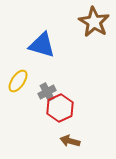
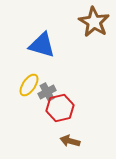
yellow ellipse: moved 11 px right, 4 px down
red hexagon: rotated 12 degrees clockwise
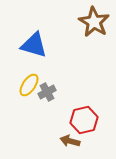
blue triangle: moved 8 px left
red hexagon: moved 24 px right, 12 px down
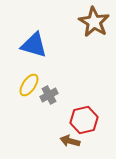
gray cross: moved 2 px right, 3 px down
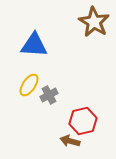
blue triangle: rotated 12 degrees counterclockwise
red hexagon: moved 1 px left, 1 px down
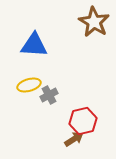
yellow ellipse: rotated 40 degrees clockwise
brown arrow: moved 4 px right, 2 px up; rotated 132 degrees clockwise
